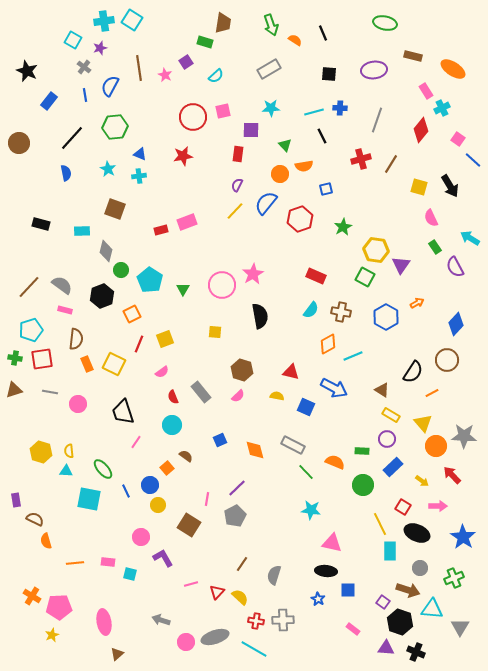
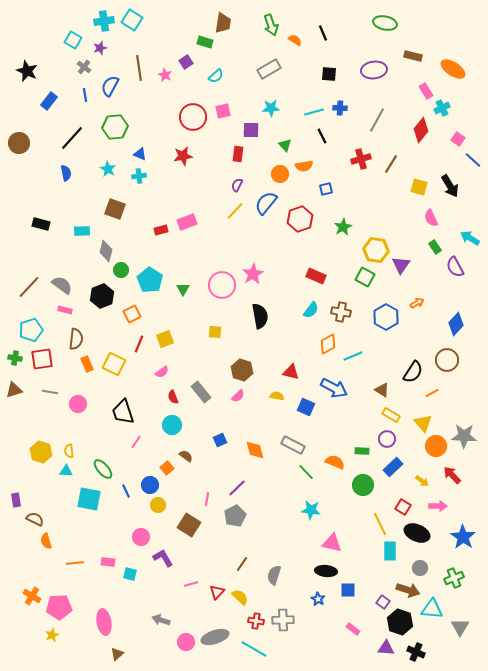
gray line at (377, 120): rotated 10 degrees clockwise
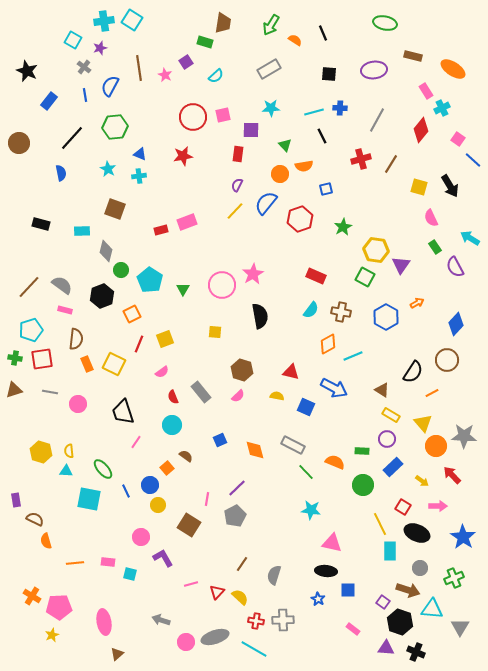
green arrow at (271, 25): rotated 50 degrees clockwise
pink square at (223, 111): moved 4 px down
blue semicircle at (66, 173): moved 5 px left
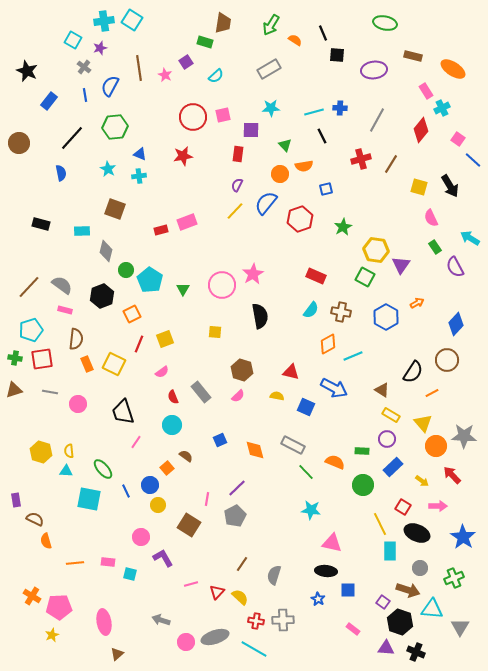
black square at (329, 74): moved 8 px right, 19 px up
green circle at (121, 270): moved 5 px right
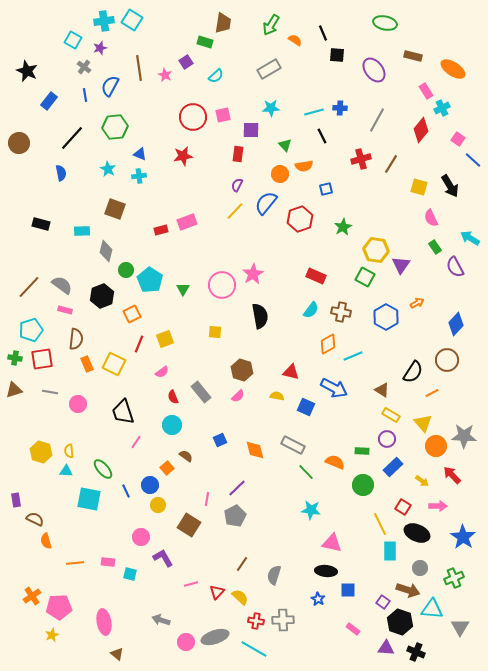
purple ellipse at (374, 70): rotated 60 degrees clockwise
orange cross at (32, 596): rotated 24 degrees clockwise
brown triangle at (117, 654): rotated 40 degrees counterclockwise
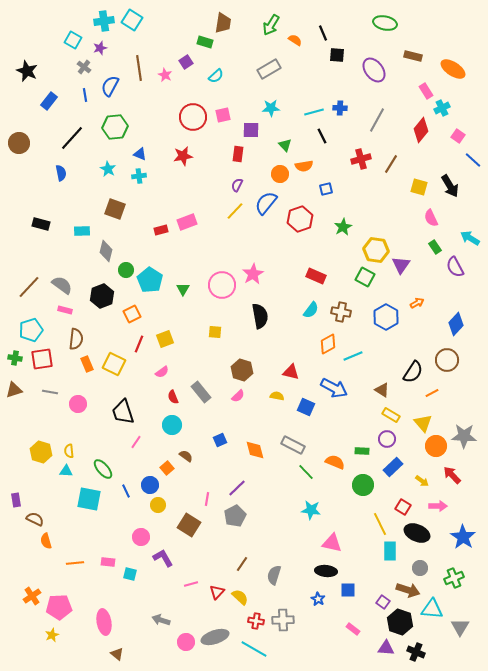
pink square at (458, 139): moved 3 px up
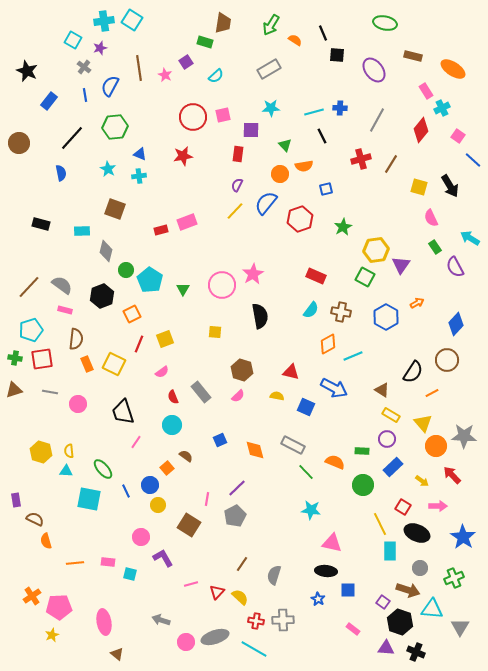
yellow hexagon at (376, 250): rotated 15 degrees counterclockwise
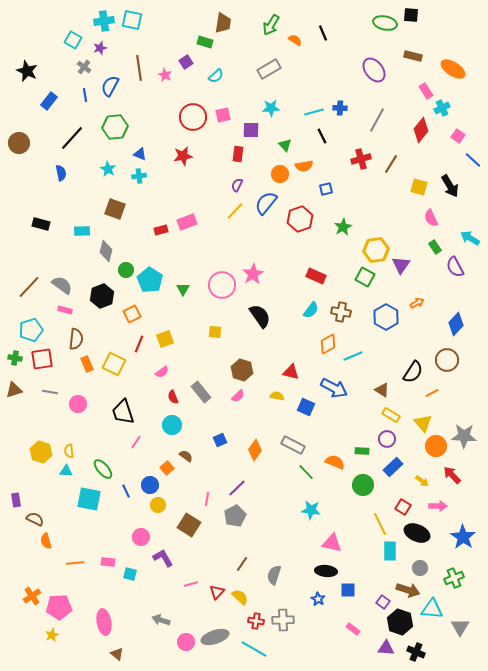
cyan square at (132, 20): rotated 20 degrees counterclockwise
black square at (337, 55): moved 74 px right, 40 px up
black semicircle at (260, 316): rotated 25 degrees counterclockwise
orange diamond at (255, 450): rotated 50 degrees clockwise
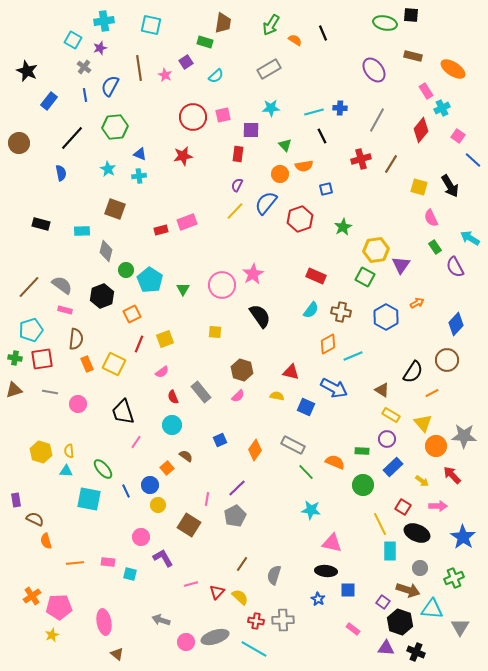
cyan square at (132, 20): moved 19 px right, 5 px down
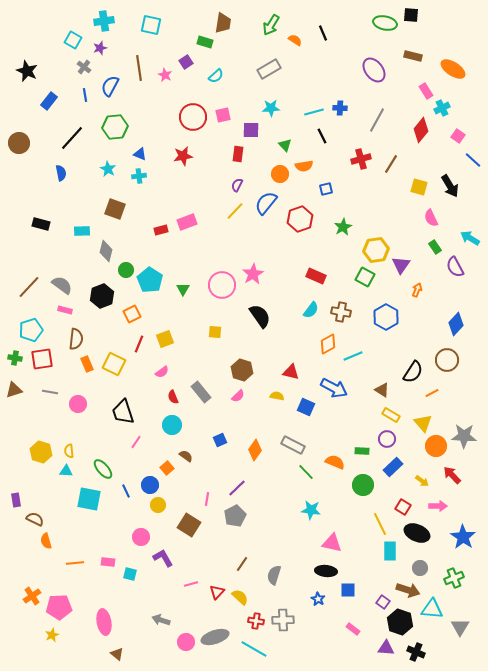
orange arrow at (417, 303): moved 13 px up; rotated 40 degrees counterclockwise
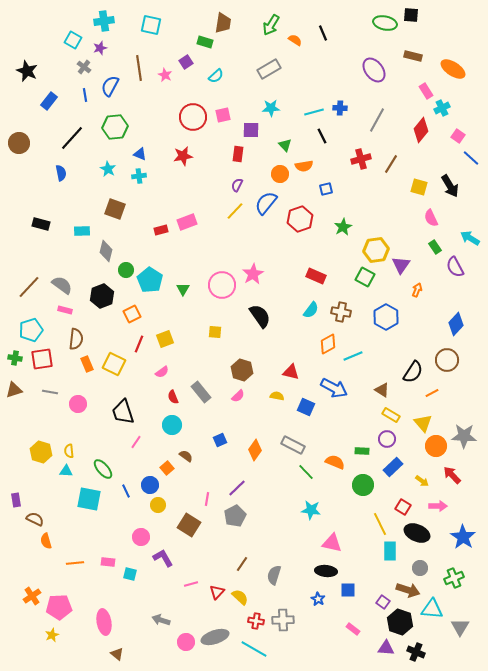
blue line at (473, 160): moved 2 px left, 2 px up
